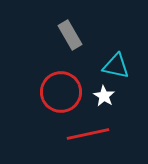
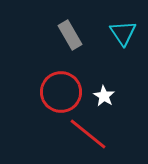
cyan triangle: moved 7 px right, 33 px up; rotated 44 degrees clockwise
red line: rotated 51 degrees clockwise
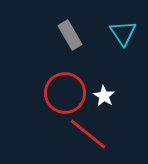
red circle: moved 4 px right, 1 px down
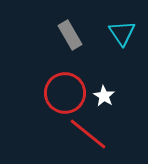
cyan triangle: moved 1 px left
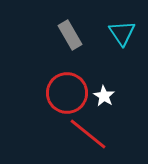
red circle: moved 2 px right
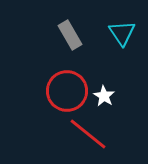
red circle: moved 2 px up
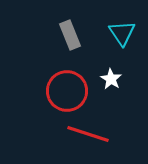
gray rectangle: rotated 8 degrees clockwise
white star: moved 7 px right, 17 px up
red line: rotated 21 degrees counterclockwise
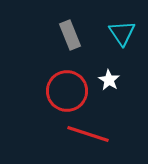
white star: moved 2 px left, 1 px down
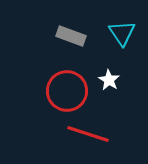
gray rectangle: moved 1 px right, 1 px down; rotated 48 degrees counterclockwise
